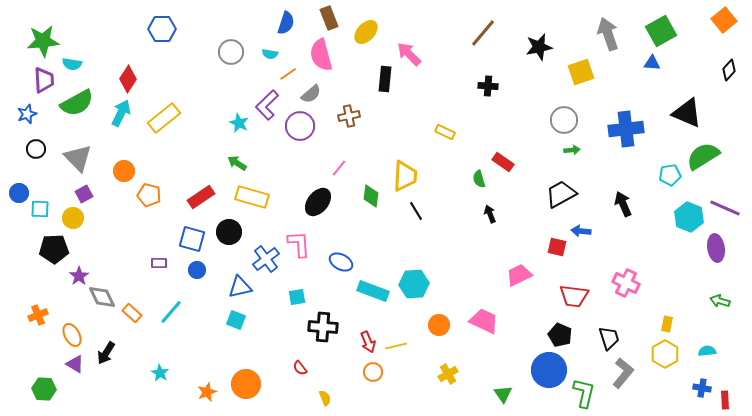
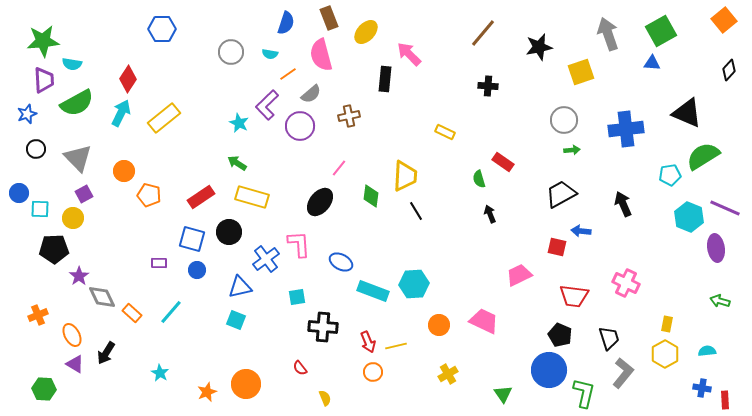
black ellipse at (318, 202): moved 2 px right
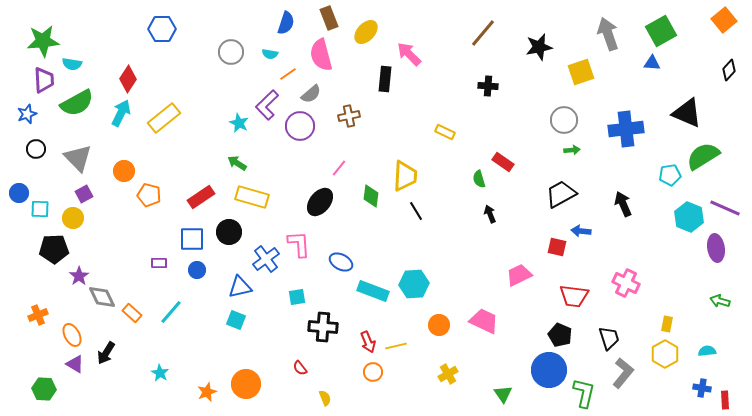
blue square at (192, 239): rotated 16 degrees counterclockwise
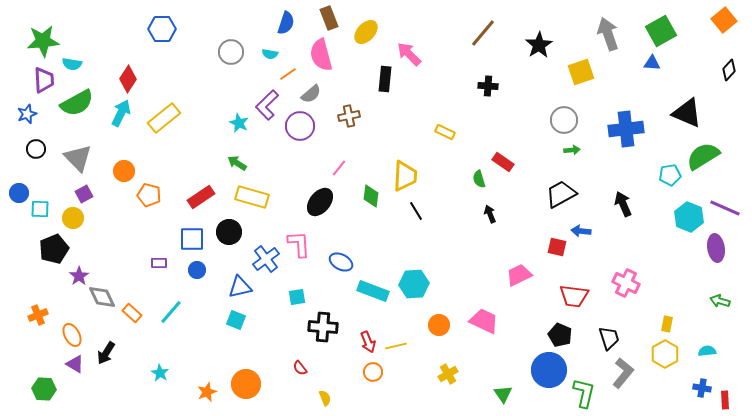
black star at (539, 47): moved 2 px up; rotated 20 degrees counterclockwise
black pentagon at (54, 249): rotated 20 degrees counterclockwise
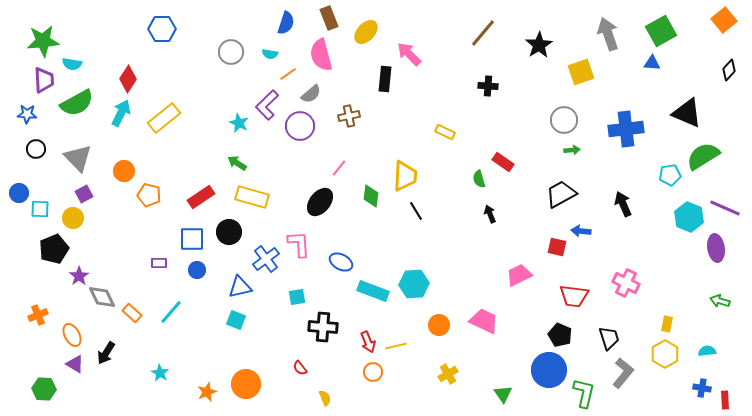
blue star at (27, 114): rotated 24 degrees clockwise
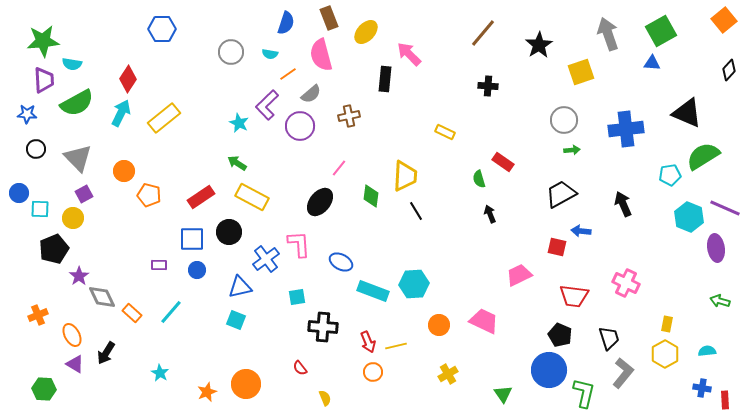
yellow rectangle at (252, 197): rotated 12 degrees clockwise
purple rectangle at (159, 263): moved 2 px down
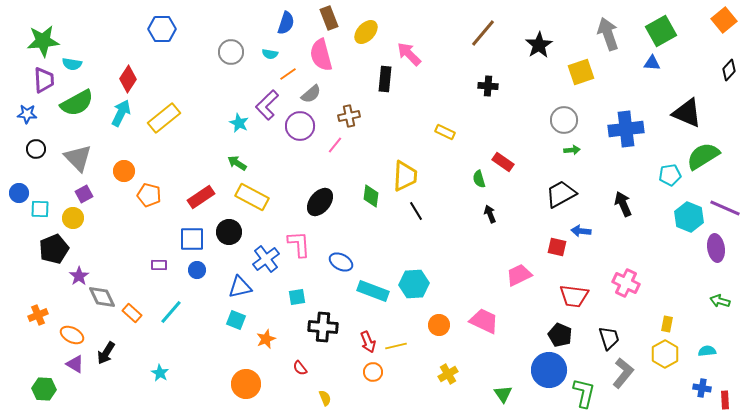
pink line at (339, 168): moved 4 px left, 23 px up
orange ellipse at (72, 335): rotated 35 degrees counterclockwise
orange star at (207, 392): moved 59 px right, 53 px up
